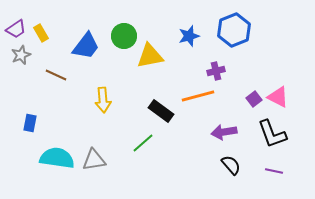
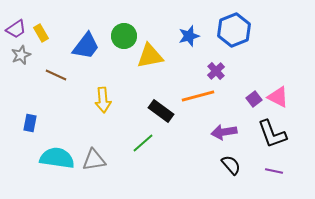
purple cross: rotated 30 degrees counterclockwise
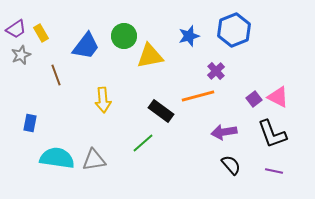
brown line: rotated 45 degrees clockwise
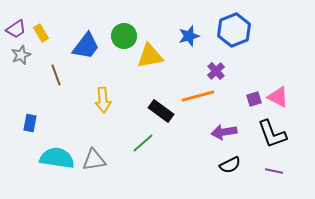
purple square: rotated 21 degrees clockwise
black semicircle: moved 1 px left; rotated 105 degrees clockwise
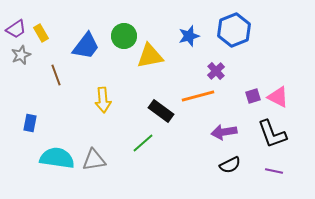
purple square: moved 1 px left, 3 px up
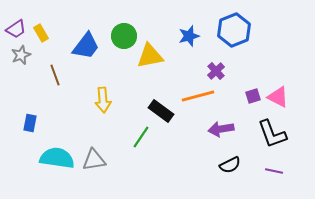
brown line: moved 1 px left
purple arrow: moved 3 px left, 3 px up
green line: moved 2 px left, 6 px up; rotated 15 degrees counterclockwise
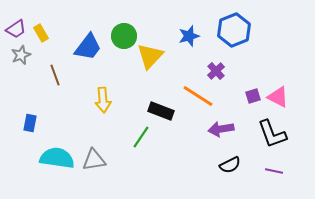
blue trapezoid: moved 2 px right, 1 px down
yellow triangle: rotated 36 degrees counterclockwise
orange line: rotated 48 degrees clockwise
black rectangle: rotated 15 degrees counterclockwise
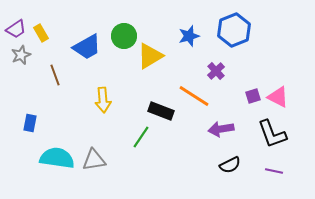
blue trapezoid: moved 1 px left; rotated 24 degrees clockwise
yellow triangle: rotated 16 degrees clockwise
orange line: moved 4 px left
